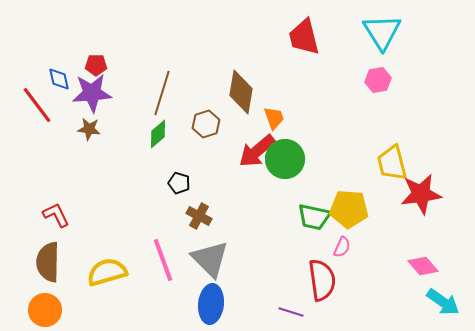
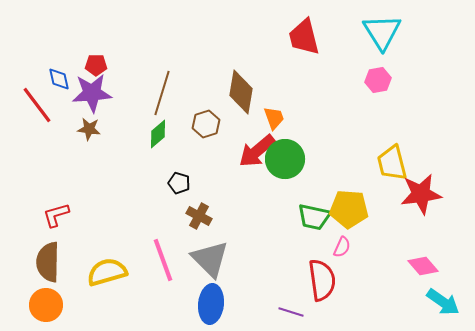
red L-shape: rotated 80 degrees counterclockwise
orange circle: moved 1 px right, 5 px up
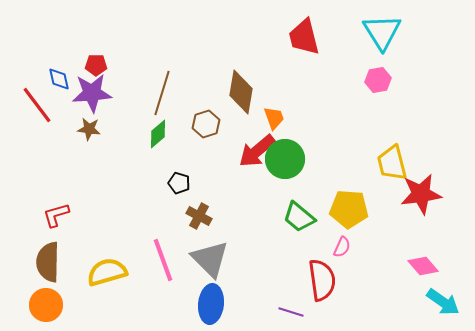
green trapezoid: moved 15 px left; rotated 28 degrees clockwise
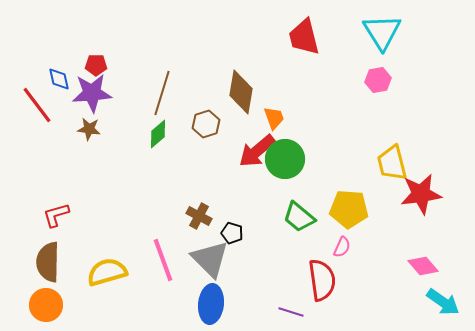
black pentagon: moved 53 px right, 50 px down
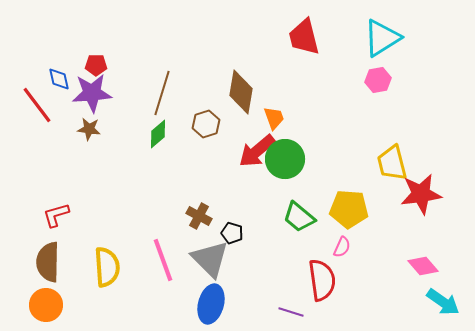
cyan triangle: moved 6 px down; rotated 30 degrees clockwise
yellow semicircle: moved 5 px up; rotated 102 degrees clockwise
blue ellipse: rotated 9 degrees clockwise
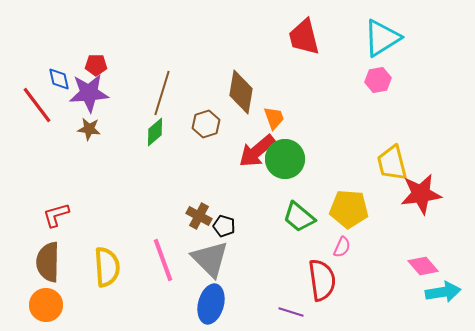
purple star: moved 3 px left
green diamond: moved 3 px left, 2 px up
black pentagon: moved 8 px left, 7 px up
cyan arrow: moved 10 px up; rotated 44 degrees counterclockwise
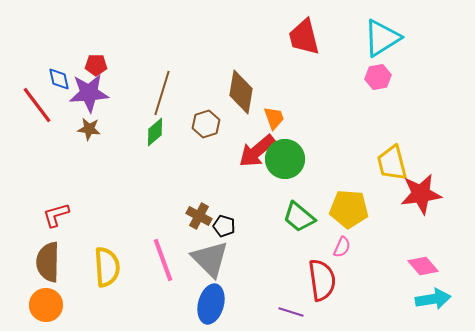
pink hexagon: moved 3 px up
cyan arrow: moved 10 px left, 7 px down
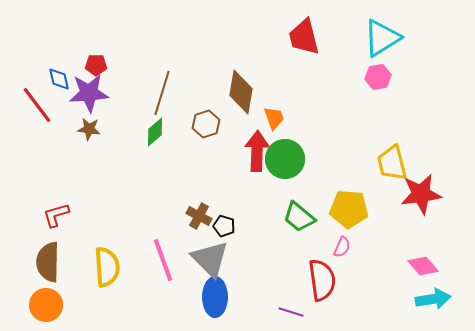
red arrow: rotated 132 degrees clockwise
blue ellipse: moved 4 px right, 7 px up; rotated 15 degrees counterclockwise
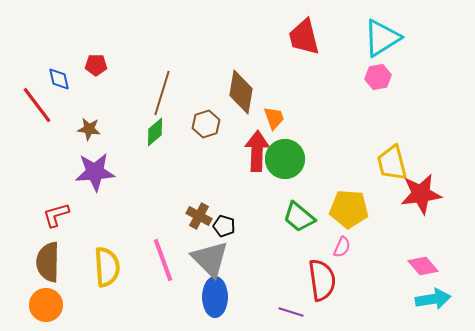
purple star: moved 6 px right, 79 px down
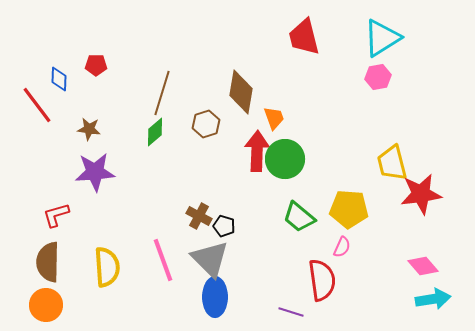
blue diamond: rotated 15 degrees clockwise
